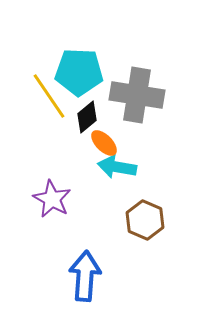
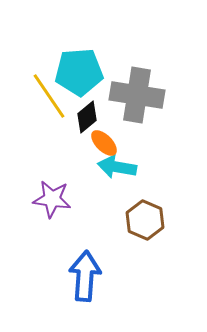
cyan pentagon: rotated 6 degrees counterclockwise
purple star: rotated 21 degrees counterclockwise
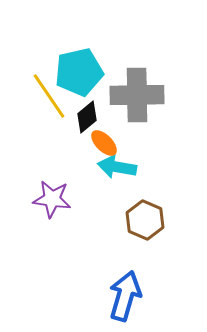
cyan pentagon: rotated 9 degrees counterclockwise
gray cross: rotated 10 degrees counterclockwise
blue arrow: moved 40 px right, 20 px down; rotated 12 degrees clockwise
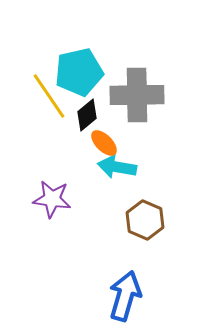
black diamond: moved 2 px up
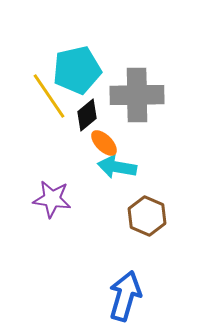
cyan pentagon: moved 2 px left, 2 px up
brown hexagon: moved 2 px right, 4 px up
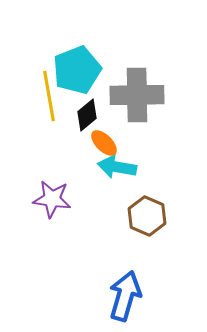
cyan pentagon: rotated 9 degrees counterclockwise
yellow line: rotated 24 degrees clockwise
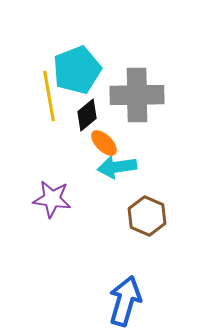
cyan arrow: rotated 18 degrees counterclockwise
blue arrow: moved 5 px down
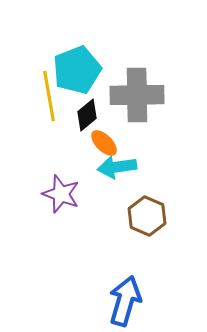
purple star: moved 9 px right, 5 px up; rotated 12 degrees clockwise
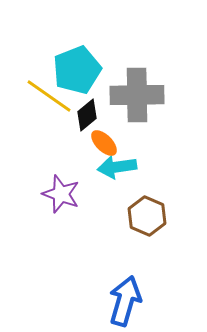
yellow line: rotated 45 degrees counterclockwise
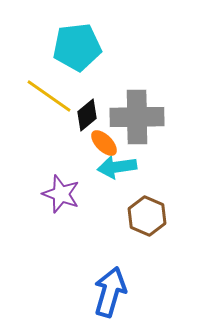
cyan pentagon: moved 23 px up; rotated 15 degrees clockwise
gray cross: moved 22 px down
blue arrow: moved 15 px left, 9 px up
